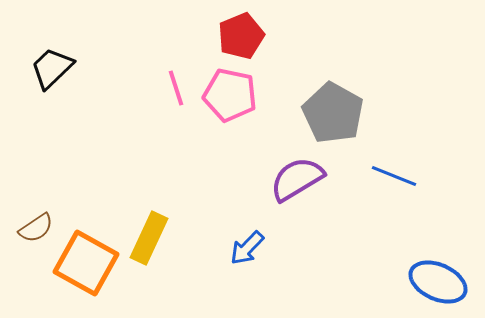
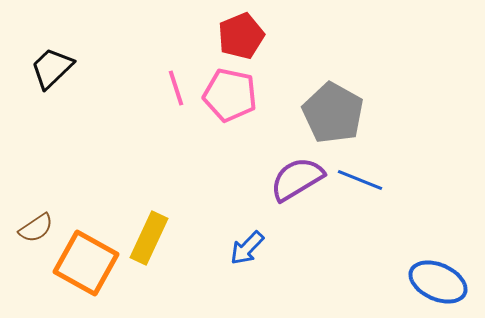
blue line: moved 34 px left, 4 px down
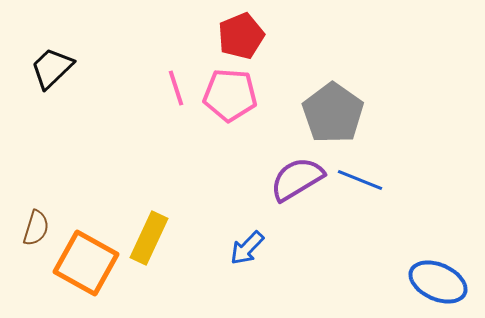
pink pentagon: rotated 8 degrees counterclockwise
gray pentagon: rotated 6 degrees clockwise
brown semicircle: rotated 39 degrees counterclockwise
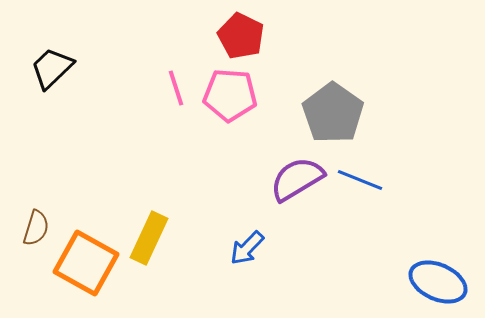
red pentagon: rotated 24 degrees counterclockwise
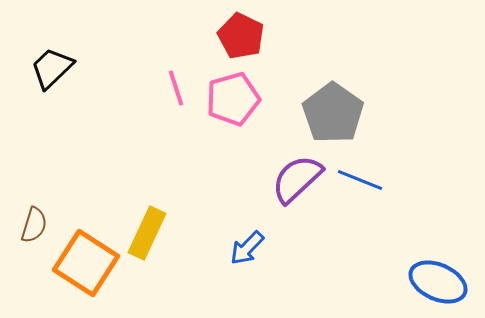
pink pentagon: moved 3 px right, 4 px down; rotated 20 degrees counterclockwise
purple semicircle: rotated 12 degrees counterclockwise
brown semicircle: moved 2 px left, 3 px up
yellow rectangle: moved 2 px left, 5 px up
orange square: rotated 4 degrees clockwise
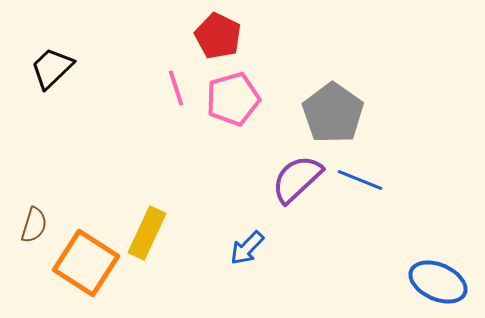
red pentagon: moved 23 px left
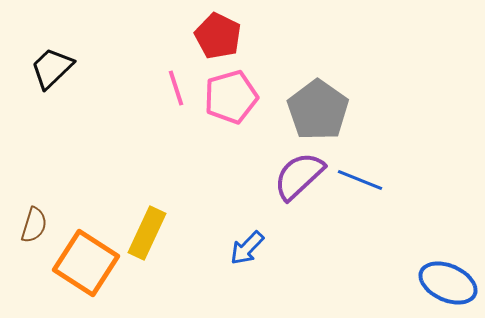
pink pentagon: moved 2 px left, 2 px up
gray pentagon: moved 15 px left, 3 px up
purple semicircle: moved 2 px right, 3 px up
blue ellipse: moved 10 px right, 1 px down
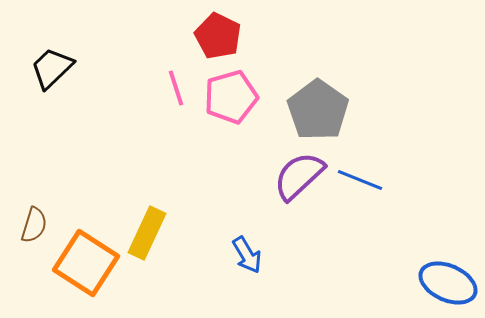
blue arrow: moved 7 px down; rotated 75 degrees counterclockwise
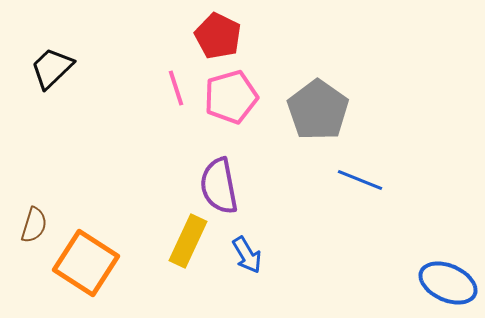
purple semicircle: moved 80 px left, 10 px down; rotated 58 degrees counterclockwise
yellow rectangle: moved 41 px right, 8 px down
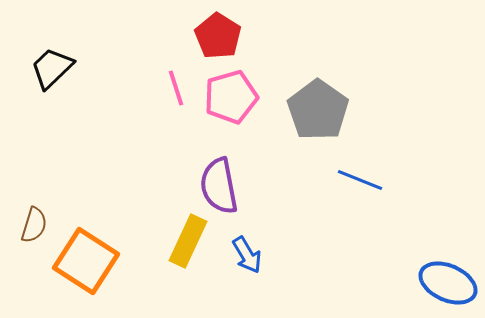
red pentagon: rotated 6 degrees clockwise
orange square: moved 2 px up
